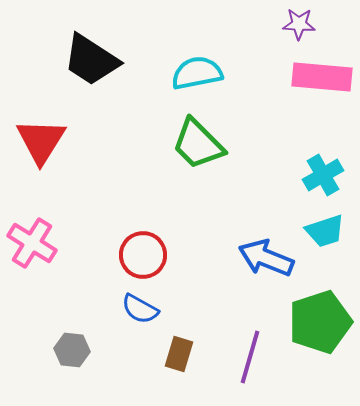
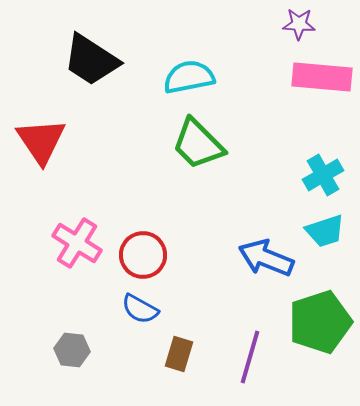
cyan semicircle: moved 8 px left, 4 px down
red triangle: rotated 6 degrees counterclockwise
pink cross: moved 45 px right
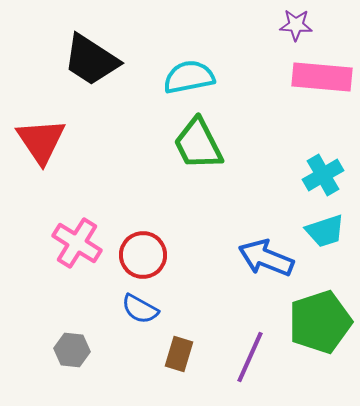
purple star: moved 3 px left, 1 px down
green trapezoid: rotated 18 degrees clockwise
purple line: rotated 8 degrees clockwise
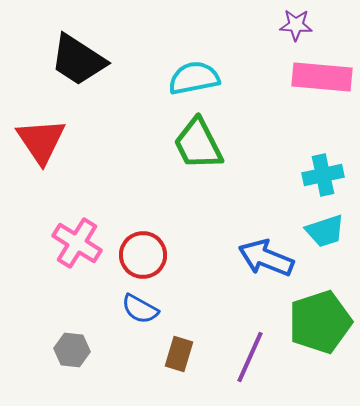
black trapezoid: moved 13 px left
cyan semicircle: moved 5 px right, 1 px down
cyan cross: rotated 18 degrees clockwise
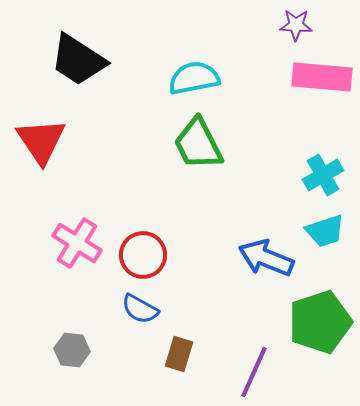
cyan cross: rotated 18 degrees counterclockwise
purple line: moved 4 px right, 15 px down
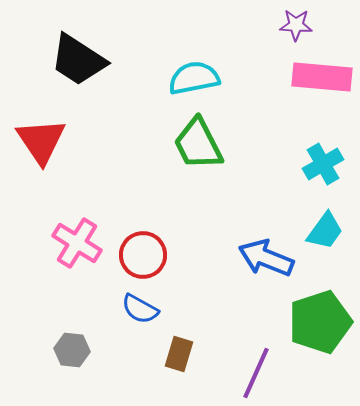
cyan cross: moved 11 px up
cyan trapezoid: rotated 36 degrees counterclockwise
purple line: moved 2 px right, 1 px down
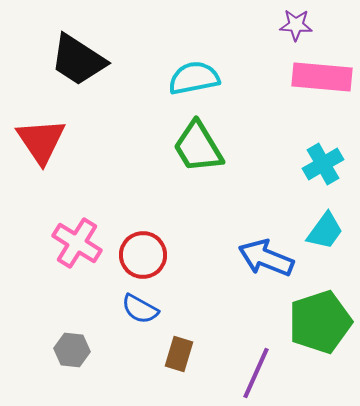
green trapezoid: moved 3 px down; rotated 4 degrees counterclockwise
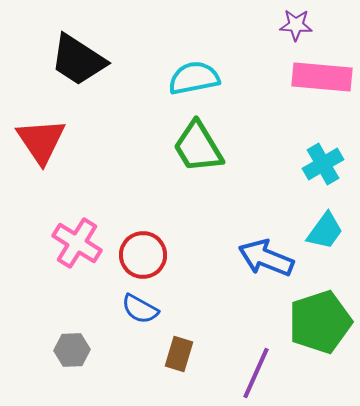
gray hexagon: rotated 8 degrees counterclockwise
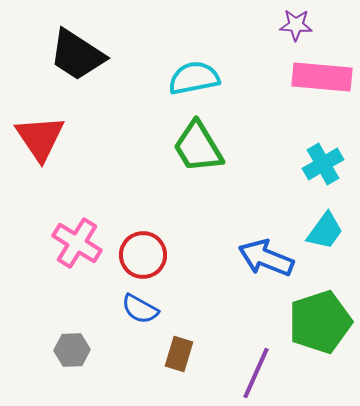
black trapezoid: moved 1 px left, 5 px up
red triangle: moved 1 px left, 3 px up
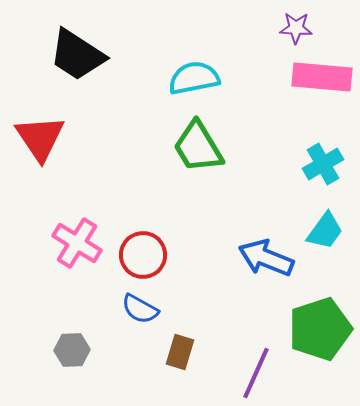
purple star: moved 3 px down
green pentagon: moved 7 px down
brown rectangle: moved 1 px right, 2 px up
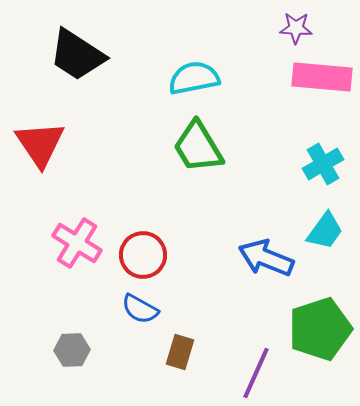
red triangle: moved 6 px down
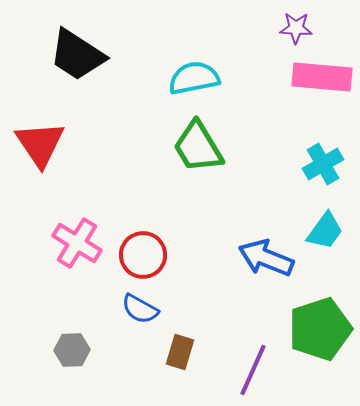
purple line: moved 3 px left, 3 px up
